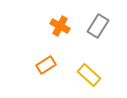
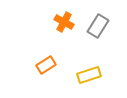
orange cross: moved 4 px right, 4 px up
yellow rectangle: rotated 60 degrees counterclockwise
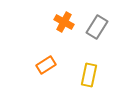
gray rectangle: moved 1 px left, 1 px down
yellow rectangle: rotated 60 degrees counterclockwise
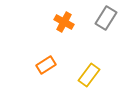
gray rectangle: moved 9 px right, 9 px up
yellow rectangle: rotated 25 degrees clockwise
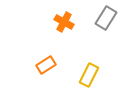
yellow rectangle: rotated 10 degrees counterclockwise
